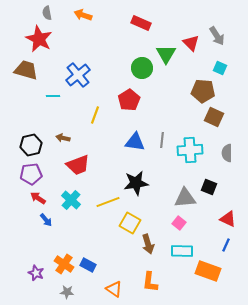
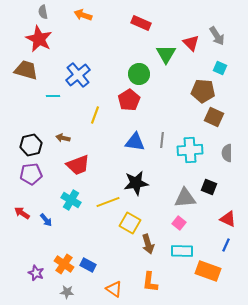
gray semicircle at (47, 13): moved 4 px left, 1 px up
green circle at (142, 68): moved 3 px left, 6 px down
red arrow at (38, 198): moved 16 px left, 15 px down
cyan cross at (71, 200): rotated 12 degrees counterclockwise
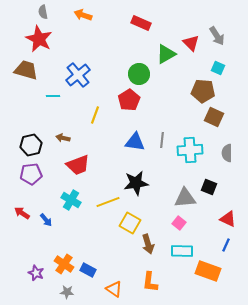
green triangle at (166, 54): rotated 30 degrees clockwise
cyan square at (220, 68): moved 2 px left
blue rectangle at (88, 265): moved 5 px down
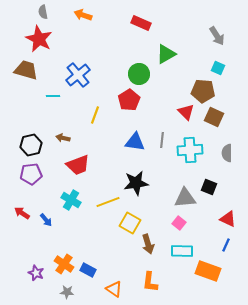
red triangle at (191, 43): moved 5 px left, 69 px down
